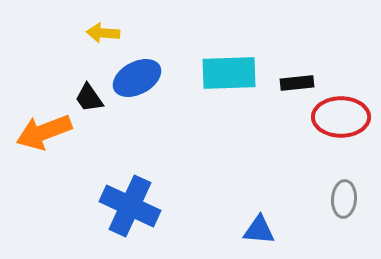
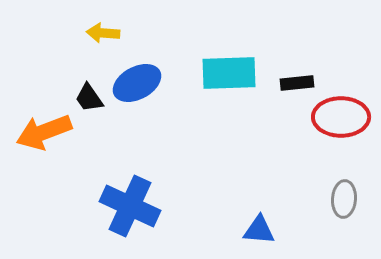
blue ellipse: moved 5 px down
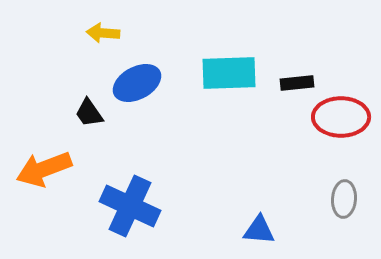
black trapezoid: moved 15 px down
orange arrow: moved 37 px down
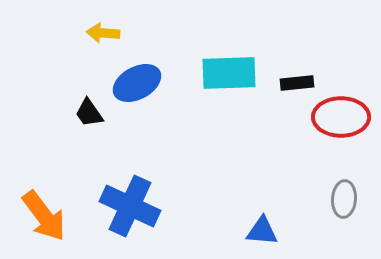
orange arrow: moved 47 px down; rotated 106 degrees counterclockwise
blue triangle: moved 3 px right, 1 px down
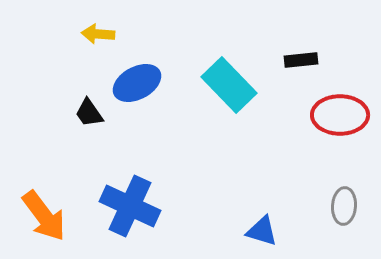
yellow arrow: moved 5 px left, 1 px down
cyan rectangle: moved 12 px down; rotated 48 degrees clockwise
black rectangle: moved 4 px right, 23 px up
red ellipse: moved 1 px left, 2 px up
gray ellipse: moved 7 px down
blue triangle: rotated 12 degrees clockwise
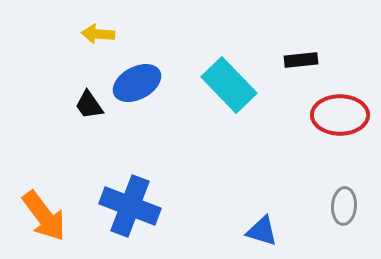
black trapezoid: moved 8 px up
blue cross: rotated 4 degrees counterclockwise
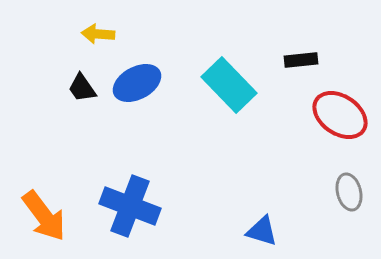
black trapezoid: moved 7 px left, 17 px up
red ellipse: rotated 34 degrees clockwise
gray ellipse: moved 5 px right, 14 px up; rotated 18 degrees counterclockwise
